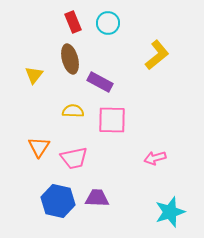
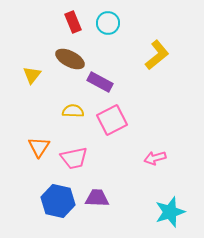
brown ellipse: rotated 48 degrees counterclockwise
yellow triangle: moved 2 px left
pink square: rotated 28 degrees counterclockwise
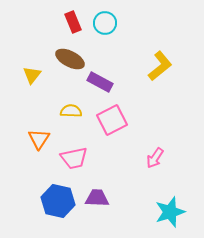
cyan circle: moved 3 px left
yellow L-shape: moved 3 px right, 11 px down
yellow semicircle: moved 2 px left
orange triangle: moved 8 px up
pink arrow: rotated 40 degrees counterclockwise
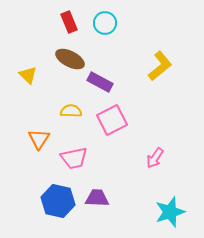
red rectangle: moved 4 px left
yellow triangle: moved 4 px left; rotated 24 degrees counterclockwise
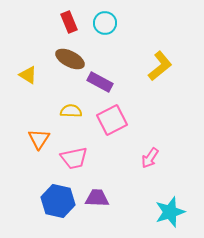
yellow triangle: rotated 12 degrees counterclockwise
pink arrow: moved 5 px left
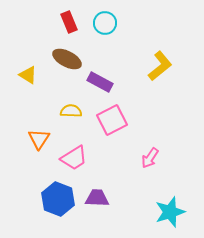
brown ellipse: moved 3 px left
pink trapezoid: rotated 20 degrees counterclockwise
blue hexagon: moved 2 px up; rotated 8 degrees clockwise
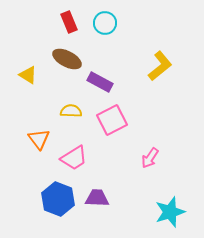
orange triangle: rotated 10 degrees counterclockwise
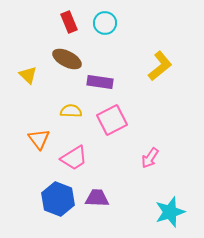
yellow triangle: rotated 12 degrees clockwise
purple rectangle: rotated 20 degrees counterclockwise
